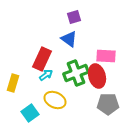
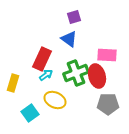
pink rectangle: moved 1 px right, 1 px up
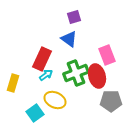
pink rectangle: rotated 66 degrees clockwise
gray pentagon: moved 3 px right, 3 px up
cyan square: moved 5 px right
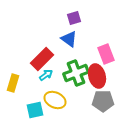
purple square: moved 1 px down
pink rectangle: moved 1 px left, 1 px up
red rectangle: rotated 20 degrees clockwise
gray pentagon: moved 8 px left
cyan square: moved 3 px up; rotated 24 degrees clockwise
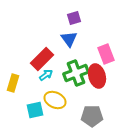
blue triangle: rotated 18 degrees clockwise
gray pentagon: moved 11 px left, 15 px down
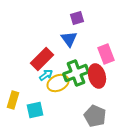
purple square: moved 3 px right
yellow rectangle: moved 17 px down
yellow ellipse: moved 3 px right, 17 px up; rotated 50 degrees counterclockwise
gray pentagon: moved 3 px right; rotated 25 degrees clockwise
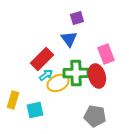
green cross: rotated 20 degrees clockwise
gray pentagon: rotated 15 degrees counterclockwise
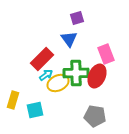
red ellipse: rotated 40 degrees clockwise
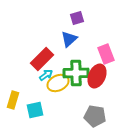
blue triangle: rotated 24 degrees clockwise
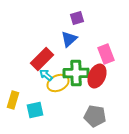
cyan arrow: rotated 104 degrees counterclockwise
